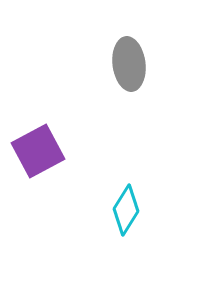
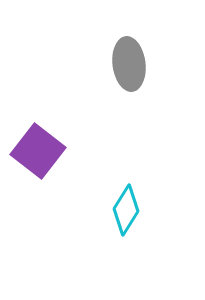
purple square: rotated 24 degrees counterclockwise
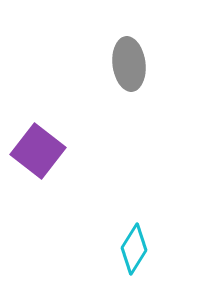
cyan diamond: moved 8 px right, 39 px down
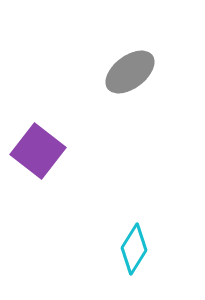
gray ellipse: moved 1 px right, 8 px down; rotated 60 degrees clockwise
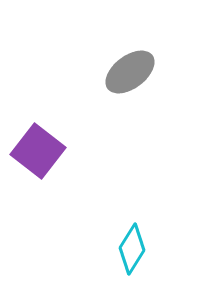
cyan diamond: moved 2 px left
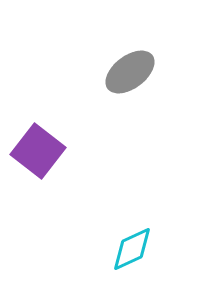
cyan diamond: rotated 33 degrees clockwise
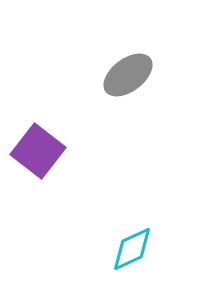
gray ellipse: moved 2 px left, 3 px down
